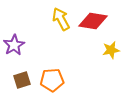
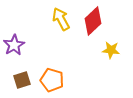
red diamond: rotated 52 degrees counterclockwise
yellow star: rotated 18 degrees clockwise
orange pentagon: rotated 20 degrees clockwise
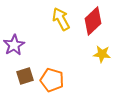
yellow star: moved 9 px left, 4 px down
brown square: moved 3 px right, 4 px up
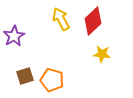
purple star: moved 9 px up
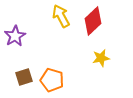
yellow arrow: moved 3 px up
purple star: moved 1 px right
yellow star: moved 1 px left, 4 px down; rotated 18 degrees counterclockwise
brown square: moved 1 px left, 1 px down
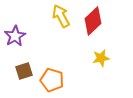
brown square: moved 6 px up
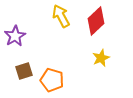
red diamond: moved 3 px right
yellow star: rotated 12 degrees counterclockwise
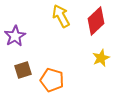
brown square: moved 1 px left, 1 px up
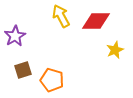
red diamond: rotated 44 degrees clockwise
yellow star: moved 14 px right, 8 px up
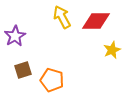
yellow arrow: moved 1 px right, 1 px down
yellow star: moved 3 px left
